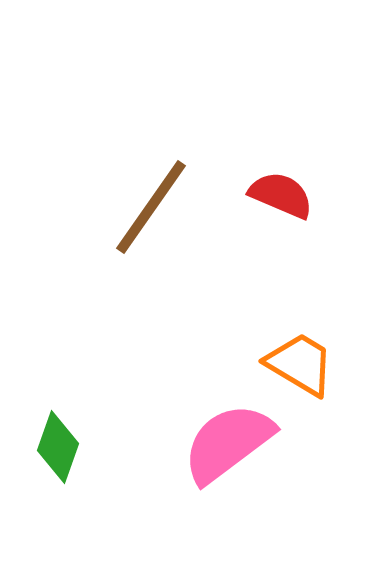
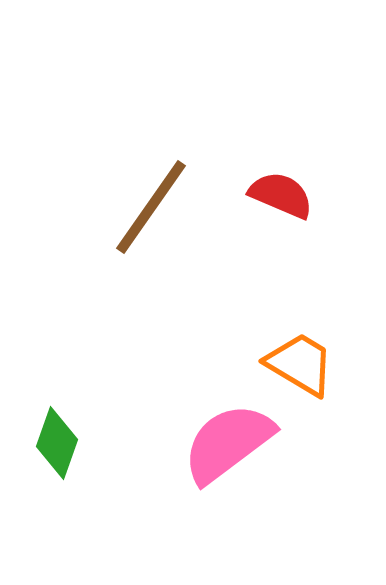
green diamond: moved 1 px left, 4 px up
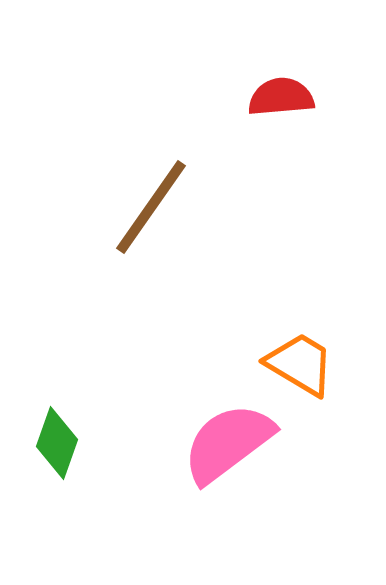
red semicircle: moved 98 px up; rotated 28 degrees counterclockwise
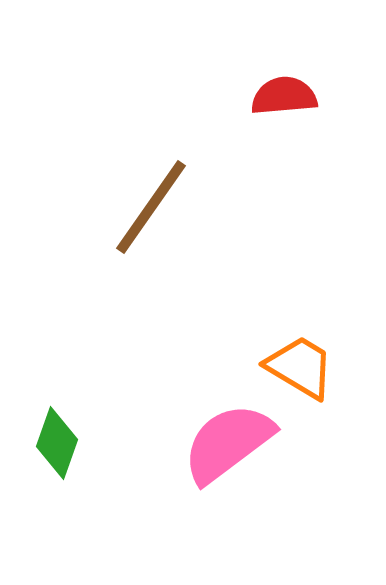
red semicircle: moved 3 px right, 1 px up
orange trapezoid: moved 3 px down
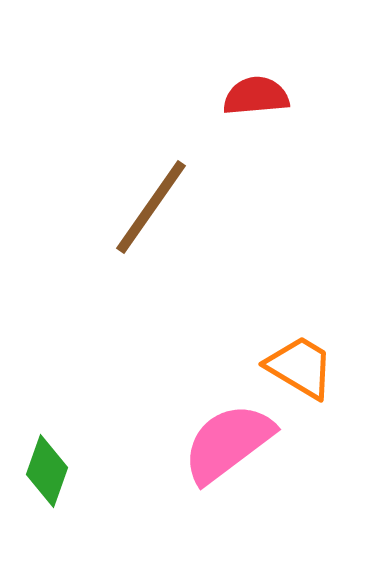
red semicircle: moved 28 px left
green diamond: moved 10 px left, 28 px down
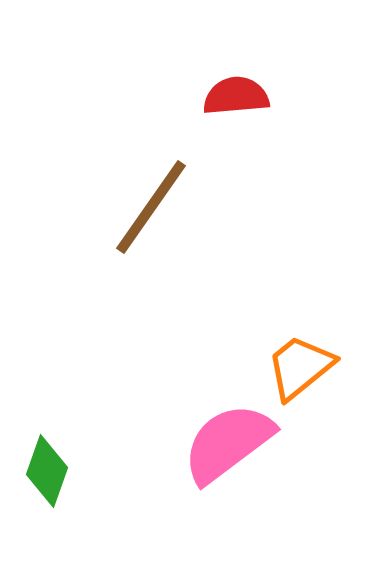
red semicircle: moved 20 px left
orange trapezoid: rotated 70 degrees counterclockwise
